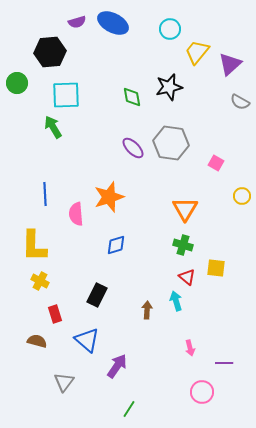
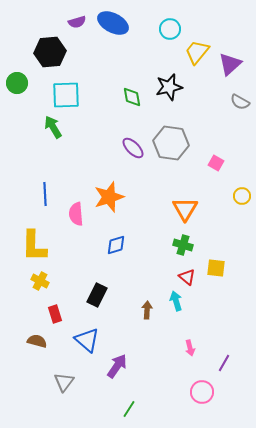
purple line: rotated 60 degrees counterclockwise
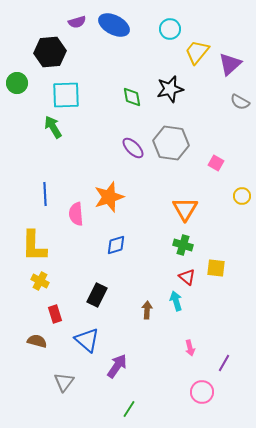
blue ellipse: moved 1 px right, 2 px down
black star: moved 1 px right, 2 px down
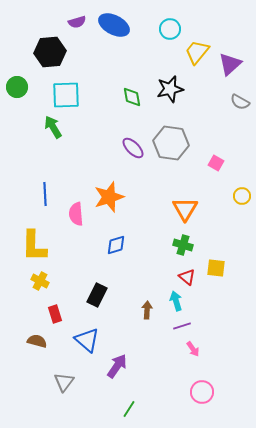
green circle: moved 4 px down
pink arrow: moved 3 px right, 1 px down; rotated 21 degrees counterclockwise
purple line: moved 42 px left, 37 px up; rotated 42 degrees clockwise
